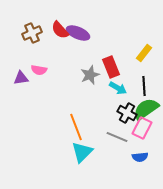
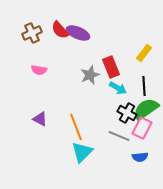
purple triangle: moved 19 px right, 41 px down; rotated 35 degrees clockwise
gray line: moved 2 px right, 1 px up
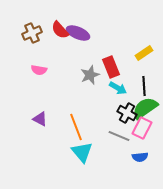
yellow rectangle: rotated 18 degrees clockwise
green semicircle: moved 1 px left, 1 px up
cyan triangle: rotated 25 degrees counterclockwise
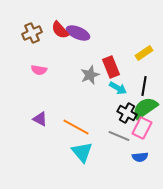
black line: rotated 12 degrees clockwise
orange line: rotated 40 degrees counterclockwise
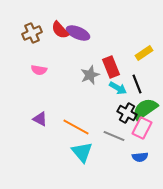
black line: moved 7 px left, 2 px up; rotated 30 degrees counterclockwise
green semicircle: moved 1 px down
gray line: moved 5 px left
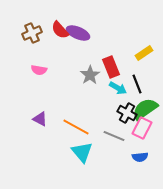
gray star: rotated 12 degrees counterclockwise
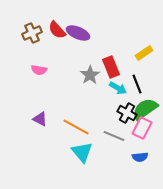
red semicircle: moved 3 px left
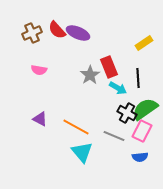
yellow rectangle: moved 10 px up
red rectangle: moved 2 px left
black line: moved 1 px right, 6 px up; rotated 18 degrees clockwise
pink rectangle: moved 3 px down
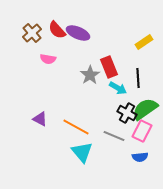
brown cross: rotated 18 degrees counterclockwise
yellow rectangle: moved 1 px up
pink semicircle: moved 9 px right, 11 px up
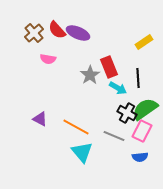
brown cross: moved 2 px right
